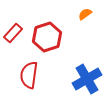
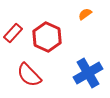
red hexagon: rotated 16 degrees counterclockwise
red semicircle: rotated 52 degrees counterclockwise
blue cross: moved 1 px right, 6 px up
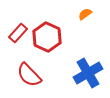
red rectangle: moved 5 px right
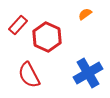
red rectangle: moved 8 px up
red semicircle: rotated 16 degrees clockwise
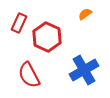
red rectangle: moved 1 px right, 2 px up; rotated 18 degrees counterclockwise
blue cross: moved 4 px left, 3 px up
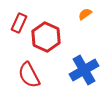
red hexagon: moved 1 px left
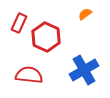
red semicircle: rotated 124 degrees clockwise
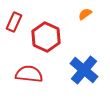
red rectangle: moved 5 px left, 1 px up
blue cross: rotated 20 degrees counterclockwise
red semicircle: moved 1 px up
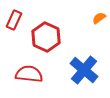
orange semicircle: moved 14 px right, 4 px down
red rectangle: moved 2 px up
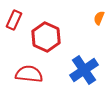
orange semicircle: rotated 32 degrees counterclockwise
blue cross: rotated 16 degrees clockwise
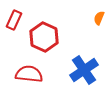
red hexagon: moved 2 px left
